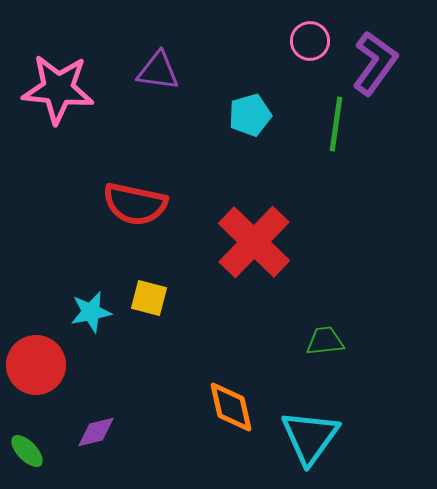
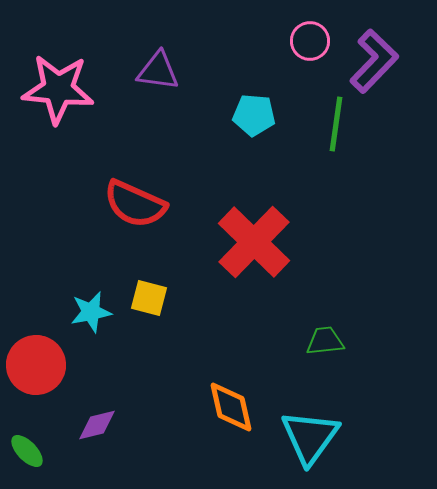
purple L-shape: moved 1 px left, 2 px up; rotated 8 degrees clockwise
cyan pentagon: moved 4 px right; rotated 21 degrees clockwise
red semicircle: rotated 12 degrees clockwise
purple diamond: moved 1 px right, 7 px up
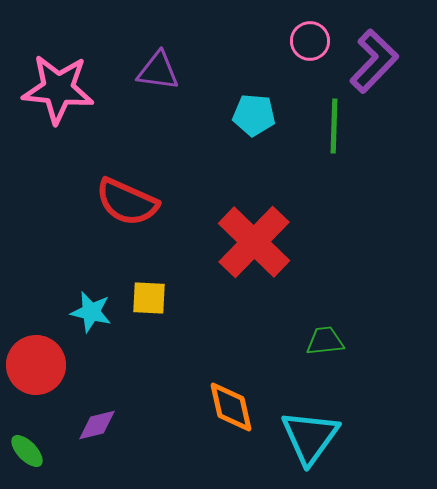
green line: moved 2 px left, 2 px down; rotated 6 degrees counterclockwise
red semicircle: moved 8 px left, 2 px up
yellow square: rotated 12 degrees counterclockwise
cyan star: rotated 24 degrees clockwise
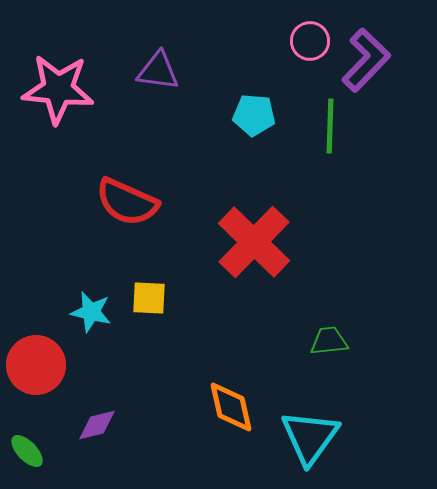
purple L-shape: moved 8 px left, 1 px up
green line: moved 4 px left
green trapezoid: moved 4 px right
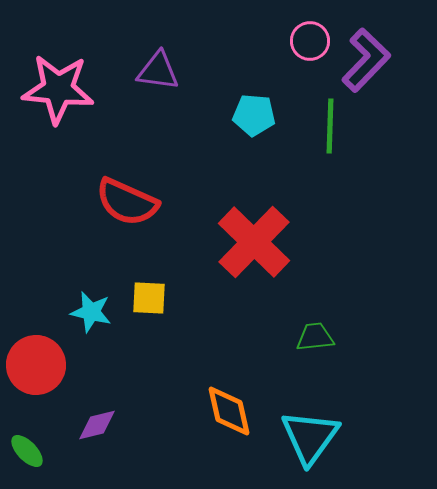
green trapezoid: moved 14 px left, 4 px up
orange diamond: moved 2 px left, 4 px down
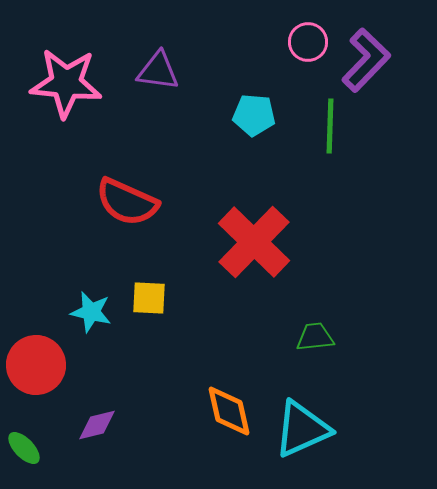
pink circle: moved 2 px left, 1 px down
pink star: moved 8 px right, 6 px up
cyan triangle: moved 8 px left, 8 px up; rotated 30 degrees clockwise
green ellipse: moved 3 px left, 3 px up
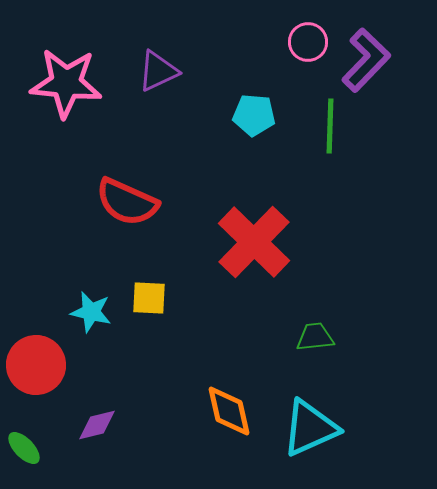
purple triangle: rotated 33 degrees counterclockwise
cyan triangle: moved 8 px right, 1 px up
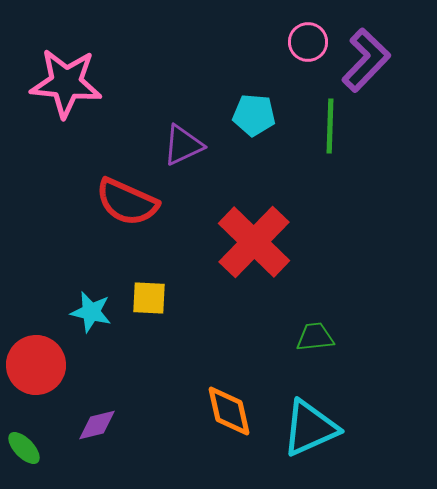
purple triangle: moved 25 px right, 74 px down
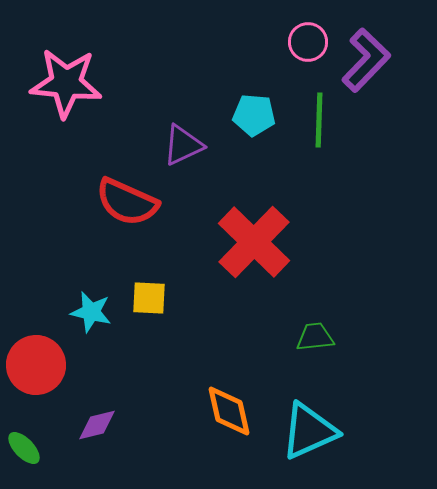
green line: moved 11 px left, 6 px up
cyan triangle: moved 1 px left, 3 px down
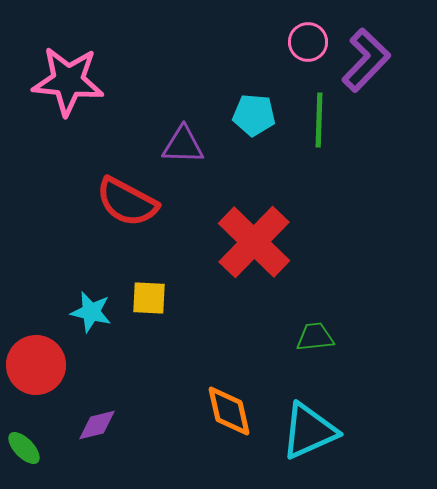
pink star: moved 2 px right, 2 px up
purple triangle: rotated 27 degrees clockwise
red semicircle: rotated 4 degrees clockwise
